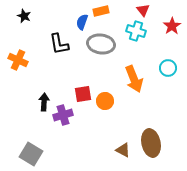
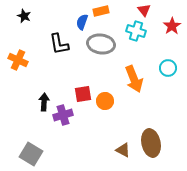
red triangle: moved 1 px right
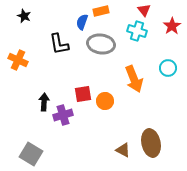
cyan cross: moved 1 px right
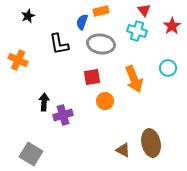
black star: moved 4 px right; rotated 24 degrees clockwise
red square: moved 9 px right, 17 px up
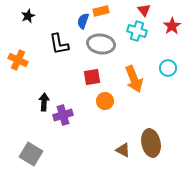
blue semicircle: moved 1 px right, 1 px up
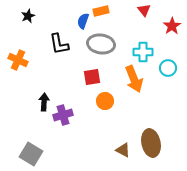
cyan cross: moved 6 px right, 21 px down; rotated 18 degrees counterclockwise
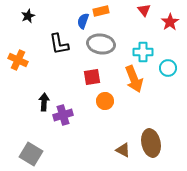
red star: moved 2 px left, 4 px up
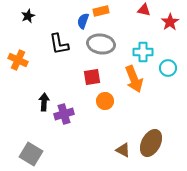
red triangle: rotated 40 degrees counterclockwise
purple cross: moved 1 px right, 1 px up
brown ellipse: rotated 40 degrees clockwise
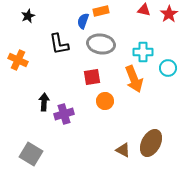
red star: moved 1 px left, 8 px up
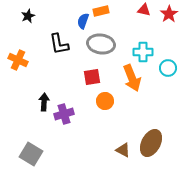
orange arrow: moved 2 px left, 1 px up
